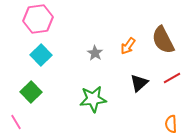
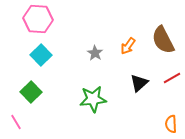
pink hexagon: rotated 12 degrees clockwise
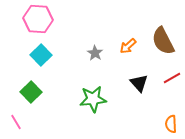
brown semicircle: moved 1 px down
orange arrow: rotated 12 degrees clockwise
black triangle: rotated 30 degrees counterclockwise
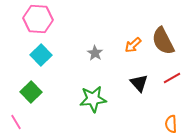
orange arrow: moved 5 px right, 1 px up
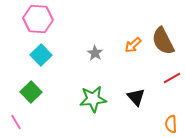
black triangle: moved 3 px left, 14 px down
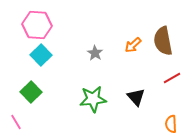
pink hexagon: moved 1 px left, 6 px down
brown semicircle: rotated 16 degrees clockwise
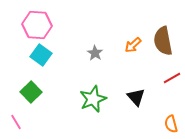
cyan square: rotated 10 degrees counterclockwise
green star: rotated 16 degrees counterclockwise
orange semicircle: rotated 12 degrees counterclockwise
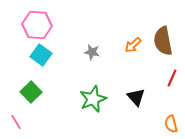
gray star: moved 3 px left, 1 px up; rotated 21 degrees counterclockwise
red line: rotated 36 degrees counterclockwise
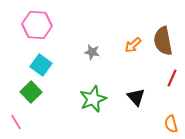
cyan square: moved 10 px down
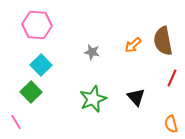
cyan square: rotated 10 degrees clockwise
